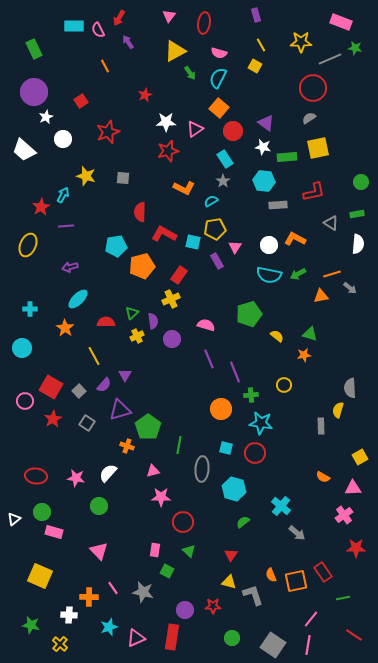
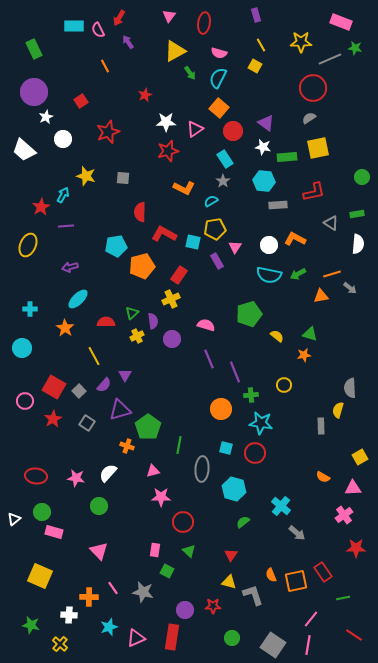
green circle at (361, 182): moved 1 px right, 5 px up
red square at (51, 387): moved 3 px right
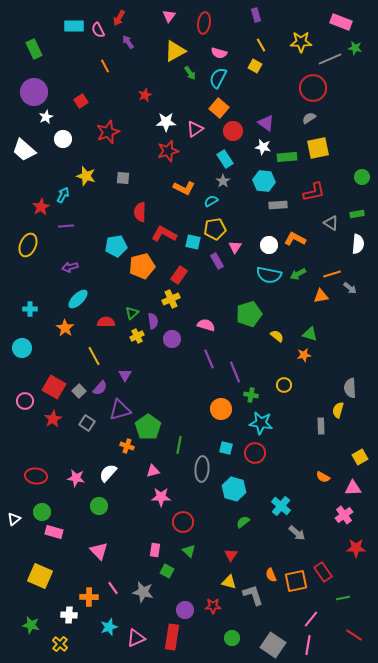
purple semicircle at (104, 385): moved 4 px left, 3 px down
green cross at (251, 395): rotated 16 degrees clockwise
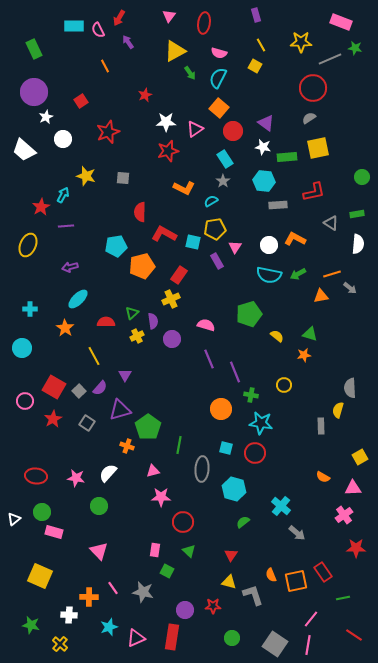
gray square at (273, 645): moved 2 px right, 1 px up
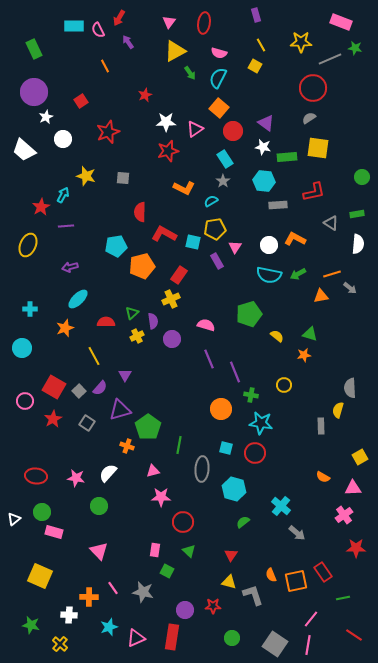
pink triangle at (169, 16): moved 6 px down
yellow square at (318, 148): rotated 20 degrees clockwise
orange star at (65, 328): rotated 18 degrees clockwise
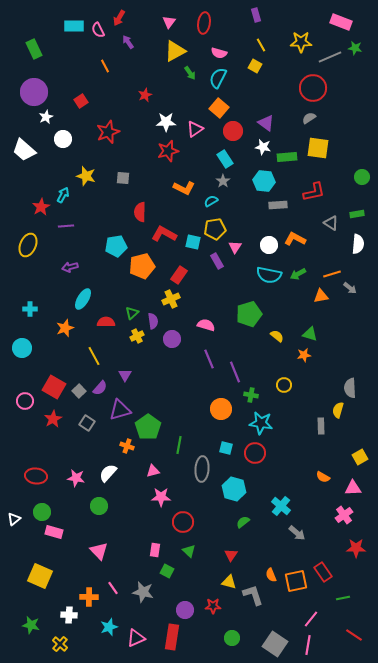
gray line at (330, 59): moved 2 px up
cyan ellipse at (78, 299): moved 5 px right; rotated 15 degrees counterclockwise
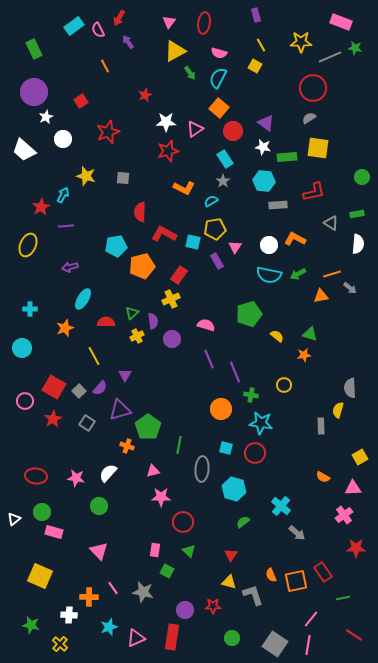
cyan rectangle at (74, 26): rotated 36 degrees counterclockwise
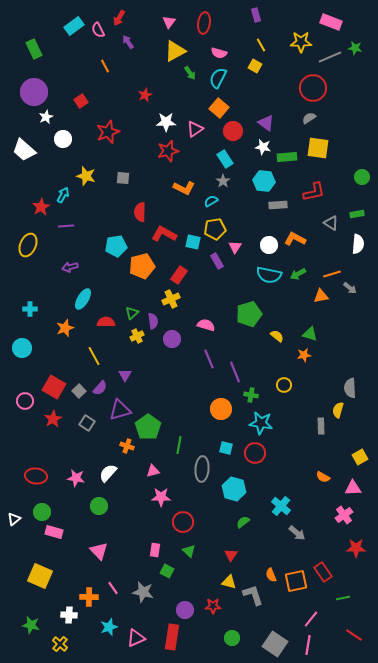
pink rectangle at (341, 22): moved 10 px left
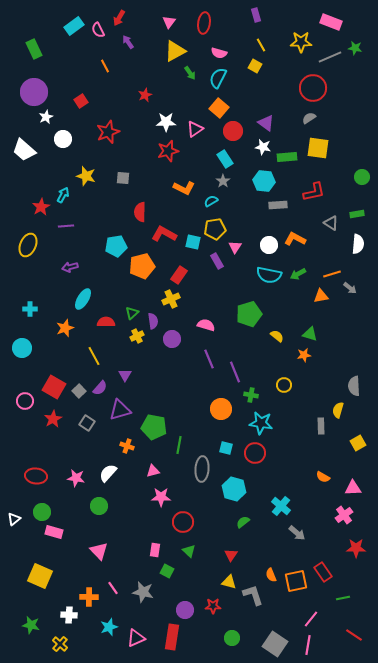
gray semicircle at (350, 388): moved 4 px right, 2 px up
green pentagon at (148, 427): moved 6 px right; rotated 25 degrees counterclockwise
yellow square at (360, 457): moved 2 px left, 14 px up
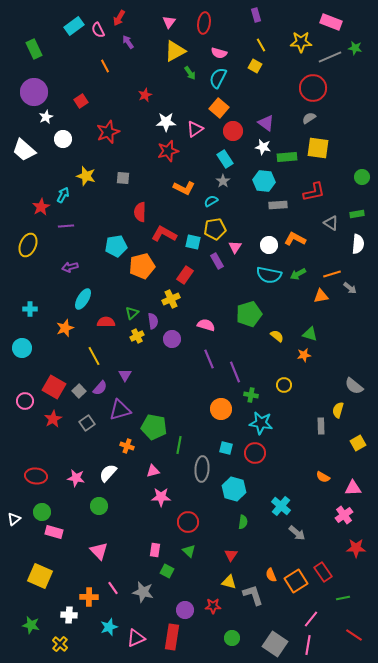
red rectangle at (179, 275): moved 6 px right
gray semicircle at (354, 386): rotated 48 degrees counterclockwise
gray square at (87, 423): rotated 21 degrees clockwise
red circle at (183, 522): moved 5 px right
green semicircle at (243, 522): rotated 136 degrees clockwise
orange square at (296, 581): rotated 20 degrees counterclockwise
